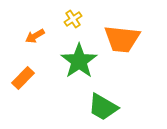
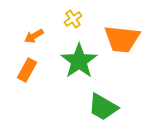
orange arrow: moved 1 px left
orange rectangle: moved 4 px right, 8 px up; rotated 15 degrees counterclockwise
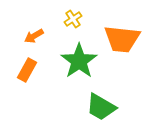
green trapezoid: moved 2 px left
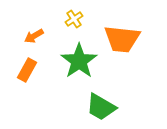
yellow cross: moved 1 px right
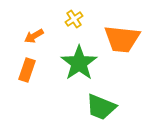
green star: moved 2 px down
orange rectangle: rotated 10 degrees counterclockwise
green trapezoid: rotated 8 degrees counterclockwise
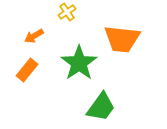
yellow cross: moved 7 px left, 7 px up
orange rectangle: rotated 20 degrees clockwise
green trapezoid: rotated 76 degrees counterclockwise
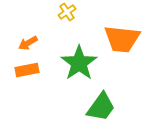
orange arrow: moved 6 px left, 7 px down
orange rectangle: rotated 40 degrees clockwise
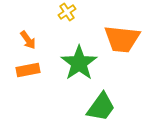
orange arrow: moved 3 px up; rotated 96 degrees counterclockwise
orange rectangle: moved 1 px right
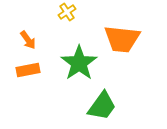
green trapezoid: moved 1 px right, 1 px up
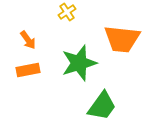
green star: rotated 18 degrees clockwise
